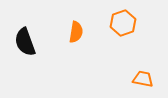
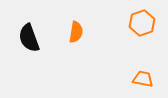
orange hexagon: moved 19 px right
black semicircle: moved 4 px right, 4 px up
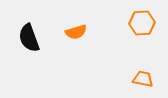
orange hexagon: rotated 15 degrees clockwise
orange semicircle: rotated 65 degrees clockwise
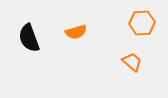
orange trapezoid: moved 11 px left, 17 px up; rotated 30 degrees clockwise
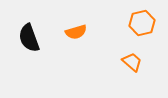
orange hexagon: rotated 10 degrees counterclockwise
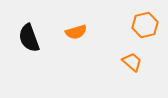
orange hexagon: moved 3 px right, 2 px down
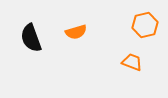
black semicircle: moved 2 px right
orange trapezoid: rotated 20 degrees counterclockwise
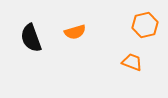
orange semicircle: moved 1 px left
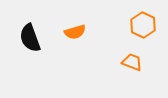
orange hexagon: moved 2 px left; rotated 20 degrees counterclockwise
black semicircle: moved 1 px left
